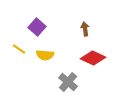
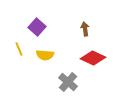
yellow line: rotated 32 degrees clockwise
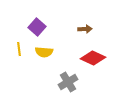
brown arrow: rotated 96 degrees clockwise
yellow line: rotated 16 degrees clockwise
yellow semicircle: moved 1 px left, 3 px up
gray cross: rotated 18 degrees clockwise
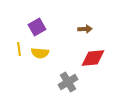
purple square: rotated 18 degrees clockwise
yellow semicircle: moved 4 px left, 1 px down
red diamond: rotated 30 degrees counterclockwise
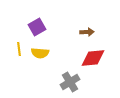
brown arrow: moved 2 px right, 3 px down
gray cross: moved 2 px right
